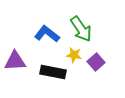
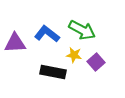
green arrow: moved 1 px right, 1 px down; rotated 28 degrees counterclockwise
purple triangle: moved 18 px up
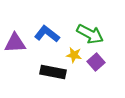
green arrow: moved 8 px right, 4 px down
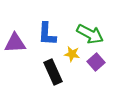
blue L-shape: rotated 125 degrees counterclockwise
yellow star: moved 2 px left, 1 px up
black rectangle: rotated 55 degrees clockwise
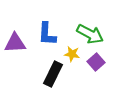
black rectangle: moved 2 px down; rotated 50 degrees clockwise
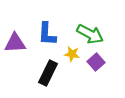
black rectangle: moved 5 px left, 1 px up
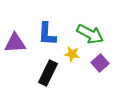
purple square: moved 4 px right, 1 px down
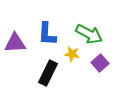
green arrow: moved 1 px left
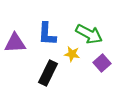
purple square: moved 2 px right
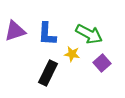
purple triangle: moved 12 px up; rotated 15 degrees counterclockwise
